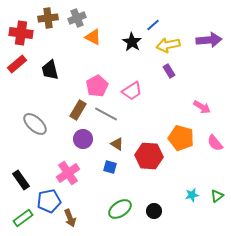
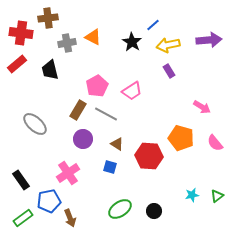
gray cross: moved 10 px left, 25 px down; rotated 12 degrees clockwise
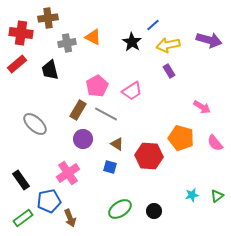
purple arrow: rotated 20 degrees clockwise
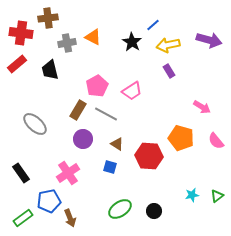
pink semicircle: moved 1 px right, 2 px up
black rectangle: moved 7 px up
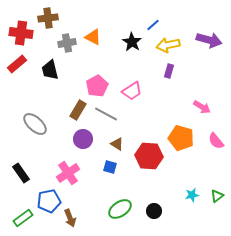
purple rectangle: rotated 48 degrees clockwise
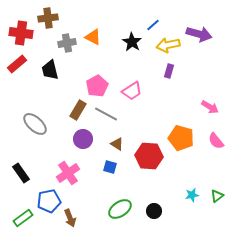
purple arrow: moved 10 px left, 6 px up
pink arrow: moved 8 px right
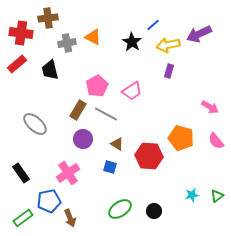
purple arrow: rotated 140 degrees clockwise
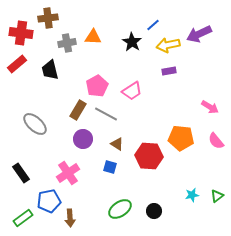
orange triangle: rotated 24 degrees counterclockwise
purple rectangle: rotated 64 degrees clockwise
orange pentagon: rotated 10 degrees counterclockwise
brown arrow: rotated 18 degrees clockwise
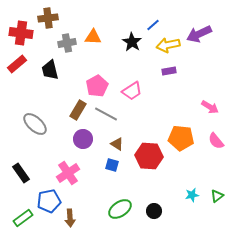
blue square: moved 2 px right, 2 px up
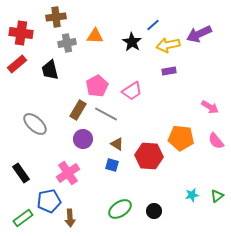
brown cross: moved 8 px right, 1 px up
orange triangle: moved 2 px right, 1 px up
